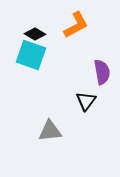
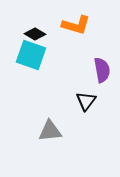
orange L-shape: rotated 44 degrees clockwise
purple semicircle: moved 2 px up
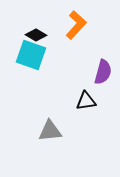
orange L-shape: rotated 64 degrees counterclockwise
black diamond: moved 1 px right, 1 px down
purple semicircle: moved 1 px right, 2 px down; rotated 25 degrees clockwise
black triangle: rotated 45 degrees clockwise
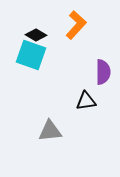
purple semicircle: rotated 15 degrees counterclockwise
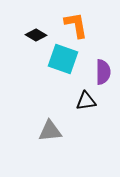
orange L-shape: rotated 52 degrees counterclockwise
cyan square: moved 32 px right, 4 px down
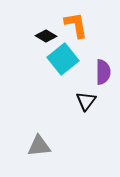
black diamond: moved 10 px right, 1 px down
cyan square: rotated 32 degrees clockwise
black triangle: rotated 45 degrees counterclockwise
gray triangle: moved 11 px left, 15 px down
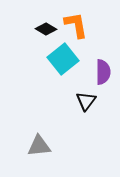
black diamond: moved 7 px up
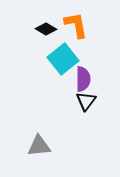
purple semicircle: moved 20 px left, 7 px down
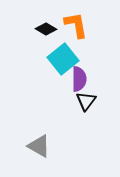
purple semicircle: moved 4 px left
gray triangle: rotated 35 degrees clockwise
